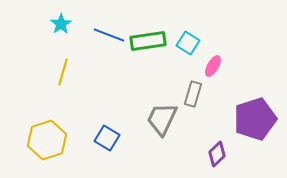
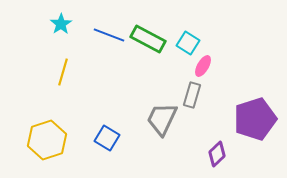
green rectangle: moved 2 px up; rotated 36 degrees clockwise
pink ellipse: moved 10 px left
gray rectangle: moved 1 px left, 1 px down
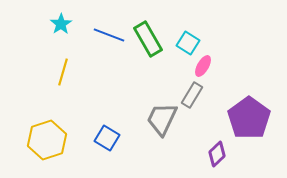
green rectangle: rotated 32 degrees clockwise
gray rectangle: rotated 15 degrees clockwise
purple pentagon: moved 6 px left, 1 px up; rotated 18 degrees counterclockwise
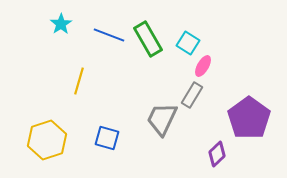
yellow line: moved 16 px right, 9 px down
blue square: rotated 15 degrees counterclockwise
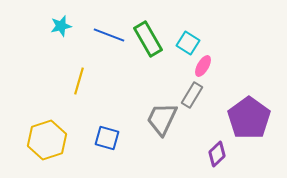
cyan star: moved 2 px down; rotated 20 degrees clockwise
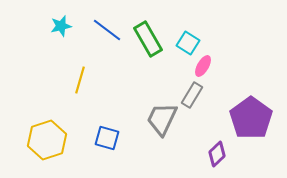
blue line: moved 2 px left, 5 px up; rotated 16 degrees clockwise
yellow line: moved 1 px right, 1 px up
purple pentagon: moved 2 px right
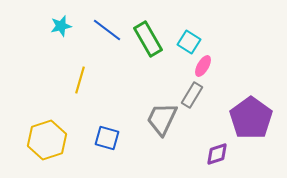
cyan square: moved 1 px right, 1 px up
purple diamond: rotated 25 degrees clockwise
